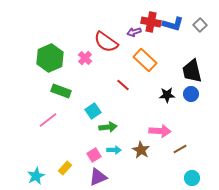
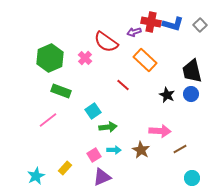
black star: rotated 28 degrees clockwise
purple triangle: moved 4 px right
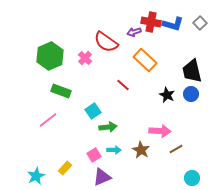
gray square: moved 2 px up
green hexagon: moved 2 px up
brown line: moved 4 px left
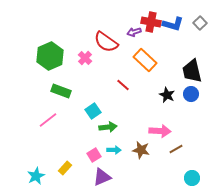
brown star: rotated 18 degrees counterclockwise
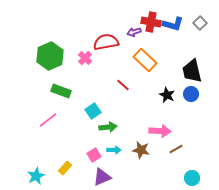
red semicircle: rotated 135 degrees clockwise
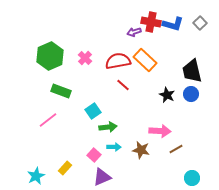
red semicircle: moved 12 px right, 19 px down
cyan arrow: moved 3 px up
pink square: rotated 16 degrees counterclockwise
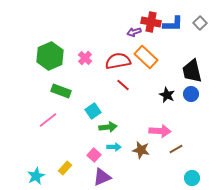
blue L-shape: rotated 15 degrees counterclockwise
orange rectangle: moved 1 px right, 3 px up
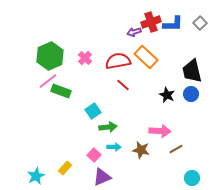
red cross: rotated 30 degrees counterclockwise
pink line: moved 39 px up
